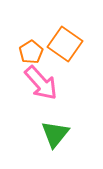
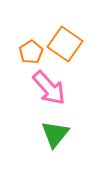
pink arrow: moved 8 px right, 5 px down
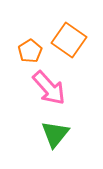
orange square: moved 4 px right, 4 px up
orange pentagon: moved 1 px left, 1 px up
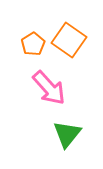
orange pentagon: moved 3 px right, 7 px up
green triangle: moved 12 px right
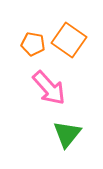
orange pentagon: rotated 30 degrees counterclockwise
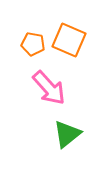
orange square: rotated 12 degrees counterclockwise
green triangle: rotated 12 degrees clockwise
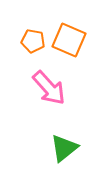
orange pentagon: moved 3 px up
green triangle: moved 3 px left, 14 px down
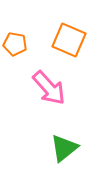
orange pentagon: moved 18 px left, 3 px down
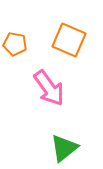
pink arrow: rotated 6 degrees clockwise
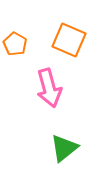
orange pentagon: rotated 20 degrees clockwise
pink arrow: rotated 21 degrees clockwise
